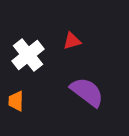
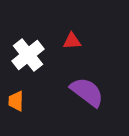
red triangle: rotated 12 degrees clockwise
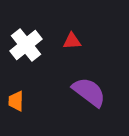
white cross: moved 2 px left, 10 px up
purple semicircle: moved 2 px right
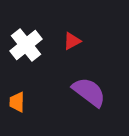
red triangle: rotated 24 degrees counterclockwise
orange trapezoid: moved 1 px right, 1 px down
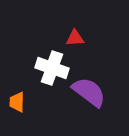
red triangle: moved 3 px right, 3 px up; rotated 24 degrees clockwise
white cross: moved 26 px right, 23 px down; rotated 32 degrees counterclockwise
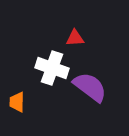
purple semicircle: moved 1 px right, 5 px up
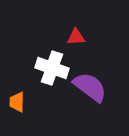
red triangle: moved 1 px right, 1 px up
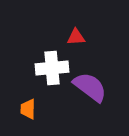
white cross: rotated 24 degrees counterclockwise
orange trapezoid: moved 11 px right, 7 px down
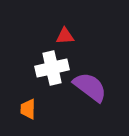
red triangle: moved 11 px left, 1 px up
white cross: rotated 8 degrees counterclockwise
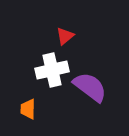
red triangle: rotated 36 degrees counterclockwise
white cross: moved 2 px down
